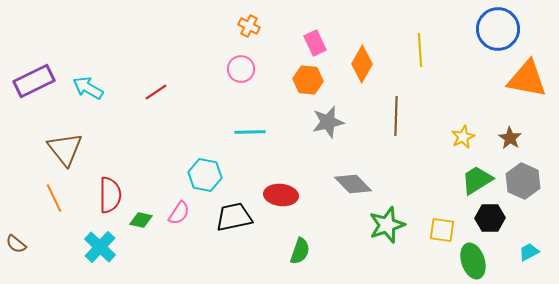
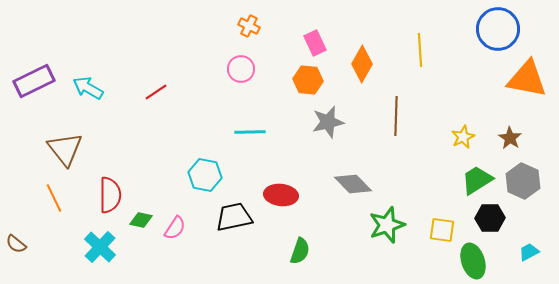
pink semicircle: moved 4 px left, 15 px down
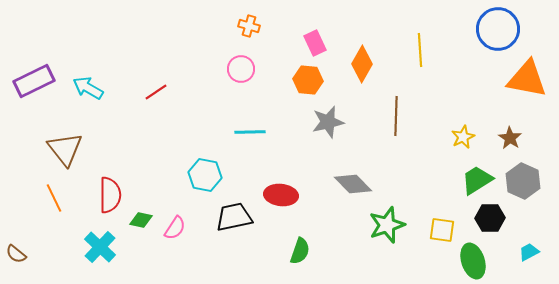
orange cross: rotated 10 degrees counterclockwise
brown semicircle: moved 10 px down
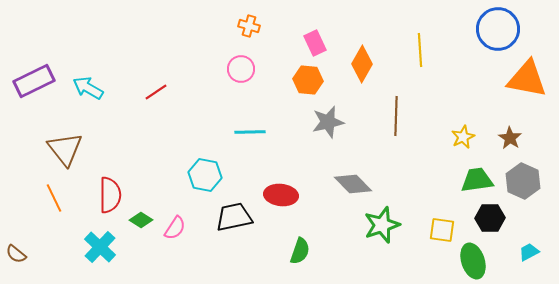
green trapezoid: rotated 24 degrees clockwise
green diamond: rotated 20 degrees clockwise
green star: moved 5 px left
